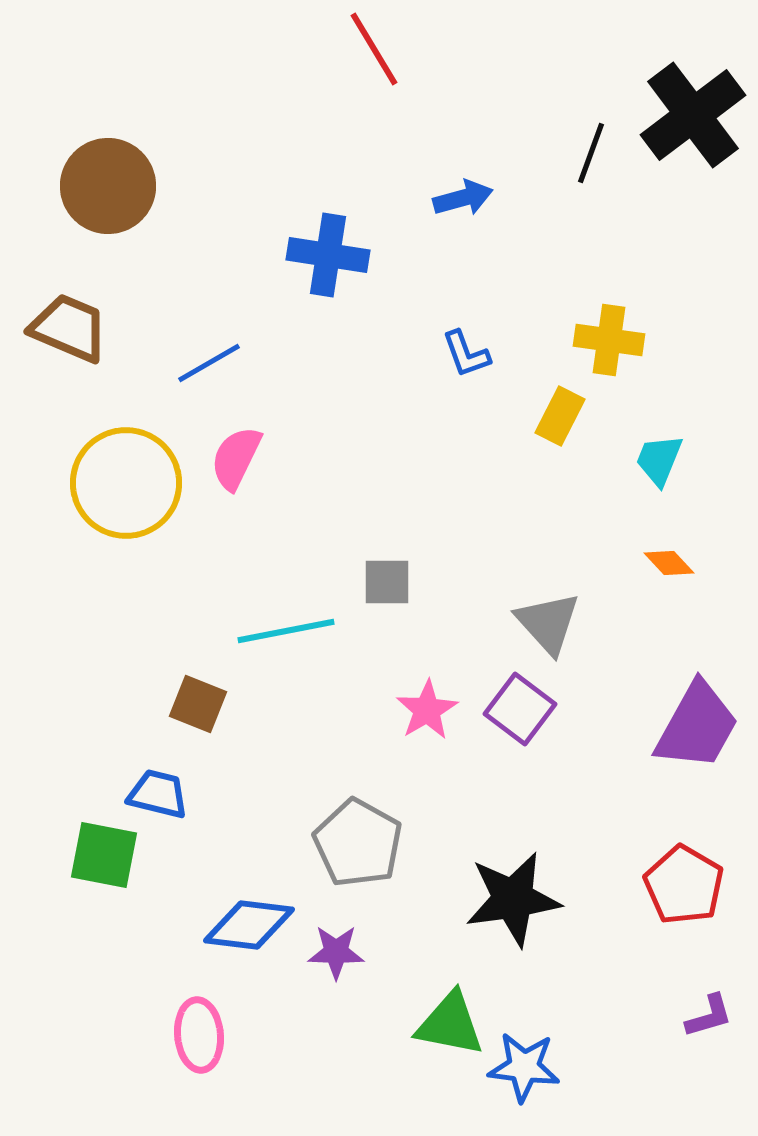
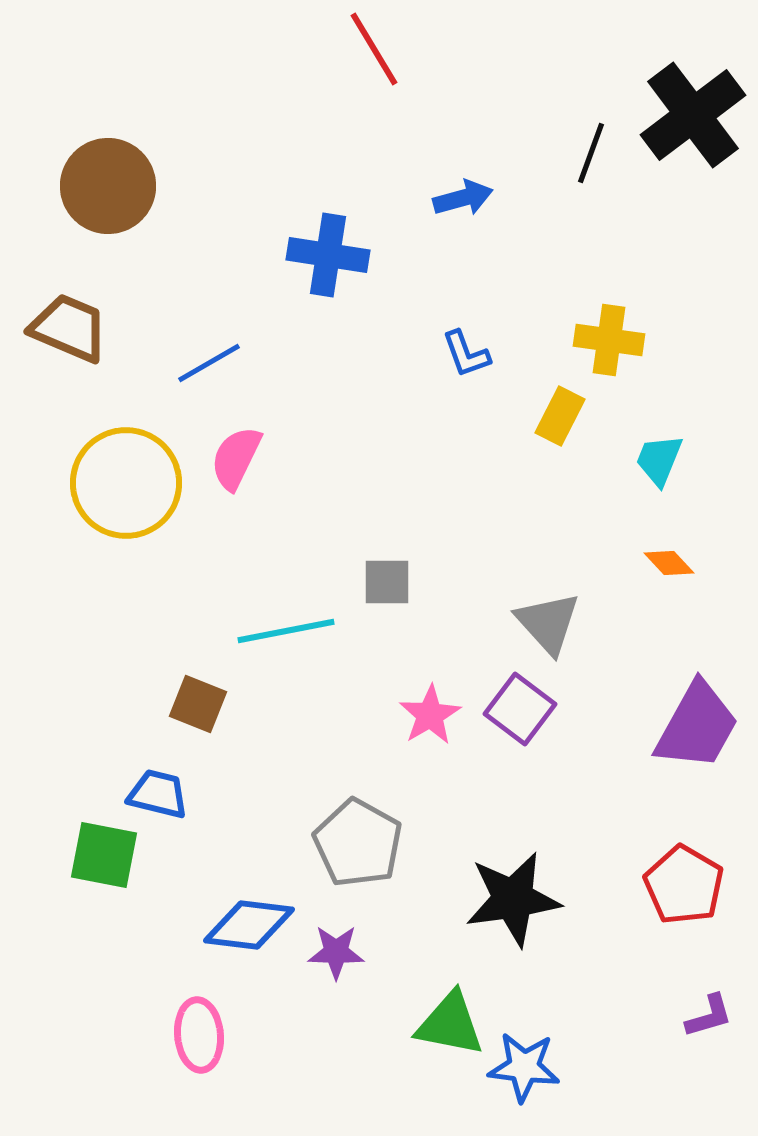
pink star: moved 3 px right, 5 px down
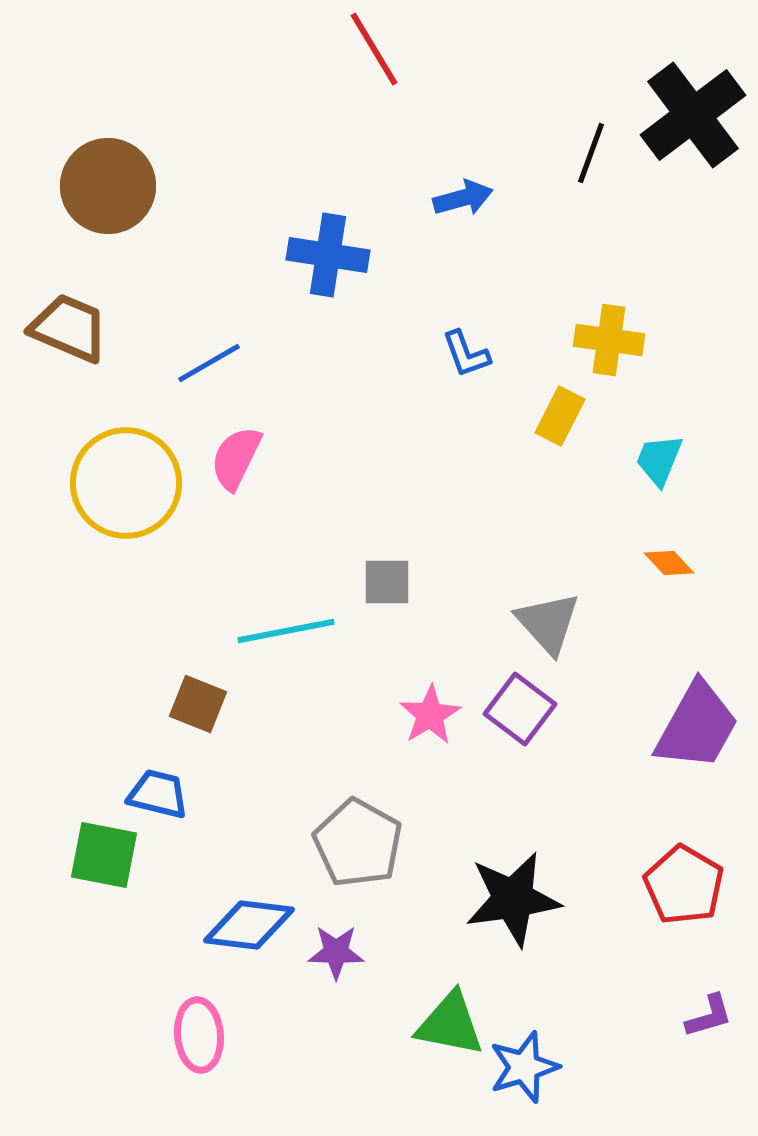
blue star: rotated 24 degrees counterclockwise
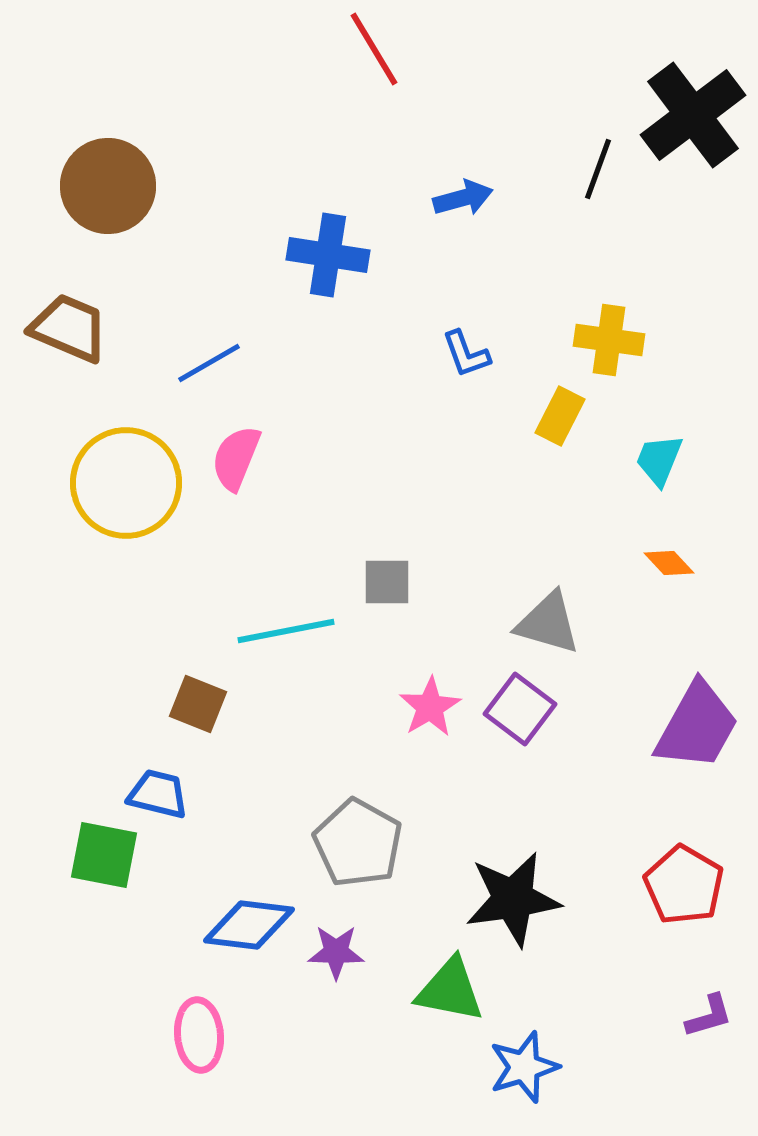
black line: moved 7 px right, 16 px down
pink semicircle: rotated 4 degrees counterclockwise
gray triangle: rotated 32 degrees counterclockwise
pink star: moved 8 px up
green triangle: moved 34 px up
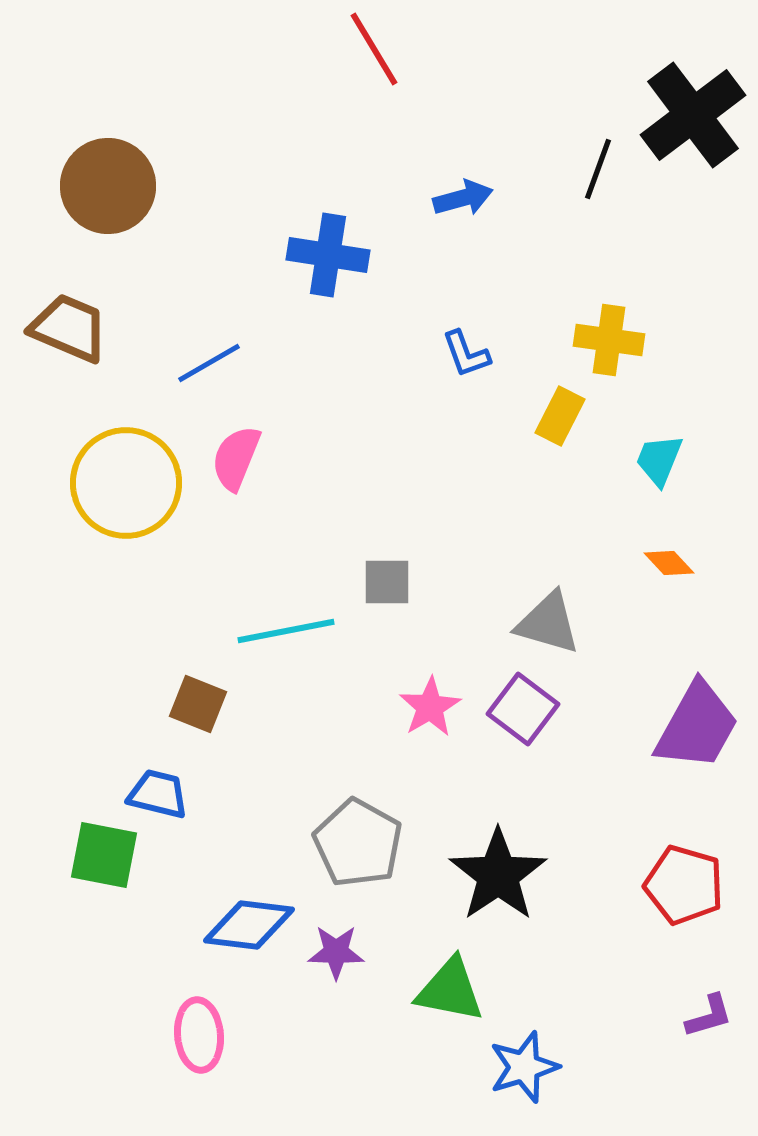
purple square: moved 3 px right
red pentagon: rotated 14 degrees counterclockwise
black star: moved 15 px left, 24 px up; rotated 26 degrees counterclockwise
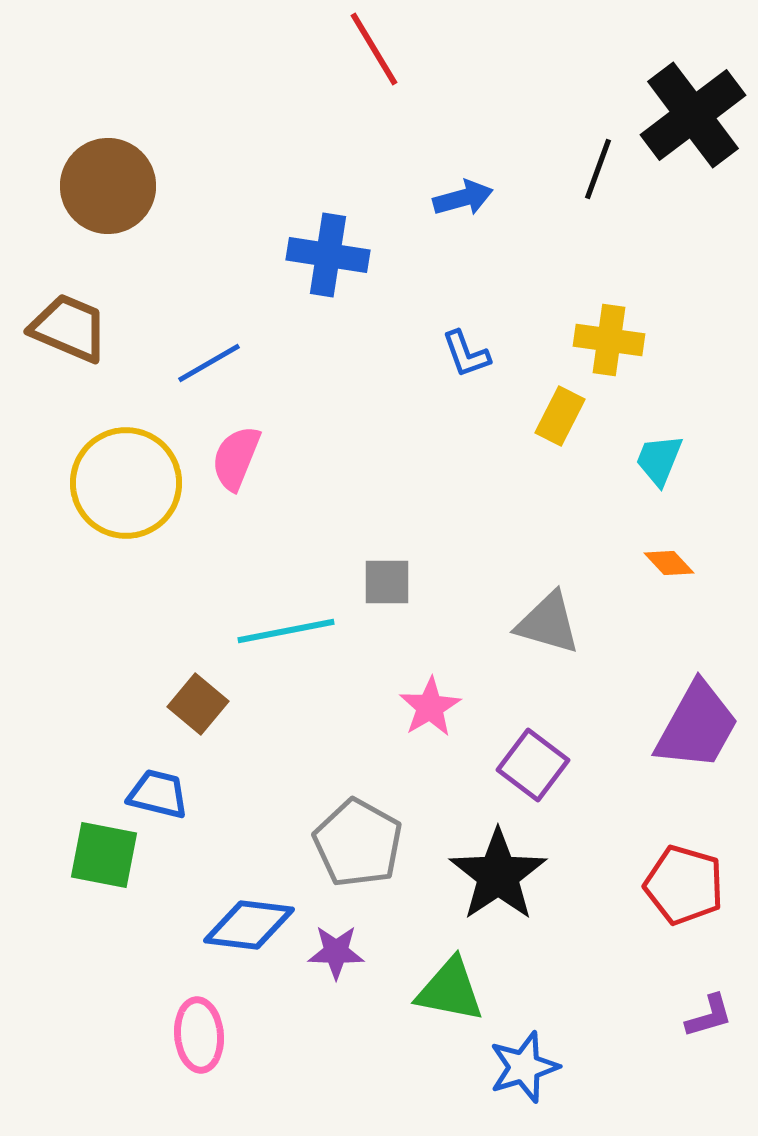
brown square: rotated 18 degrees clockwise
purple square: moved 10 px right, 56 px down
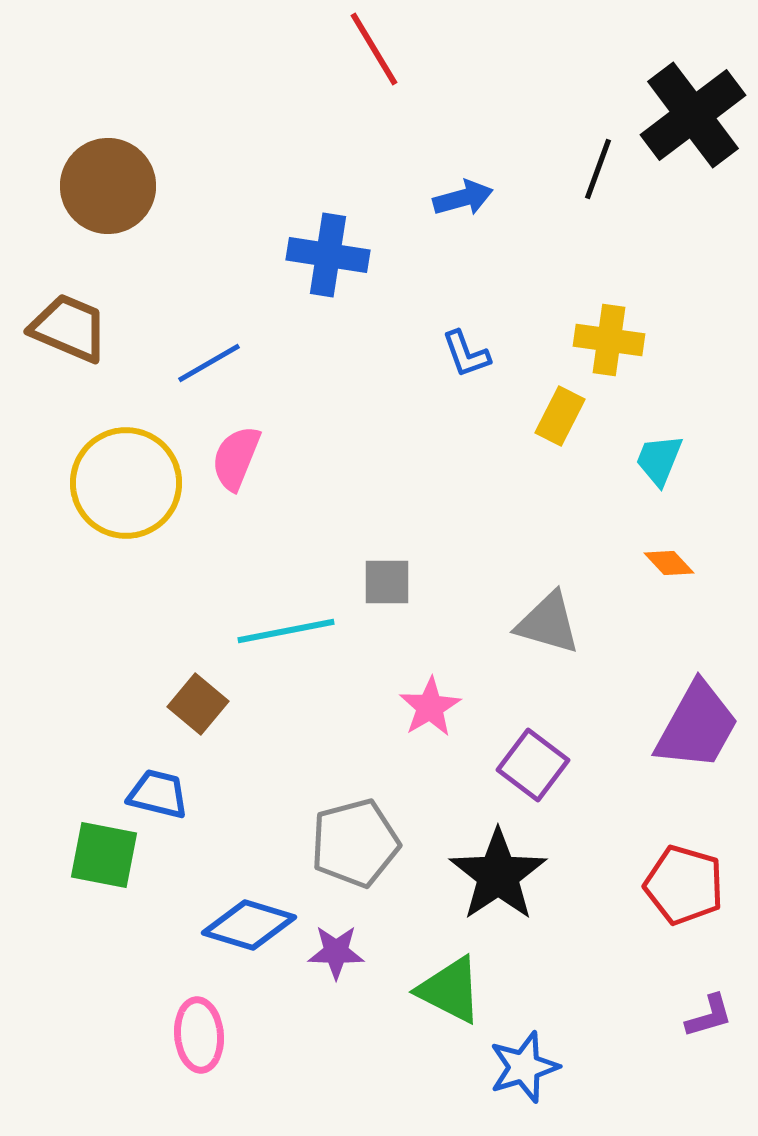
gray pentagon: moved 3 px left; rotated 28 degrees clockwise
blue diamond: rotated 10 degrees clockwise
green triangle: rotated 16 degrees clockwise
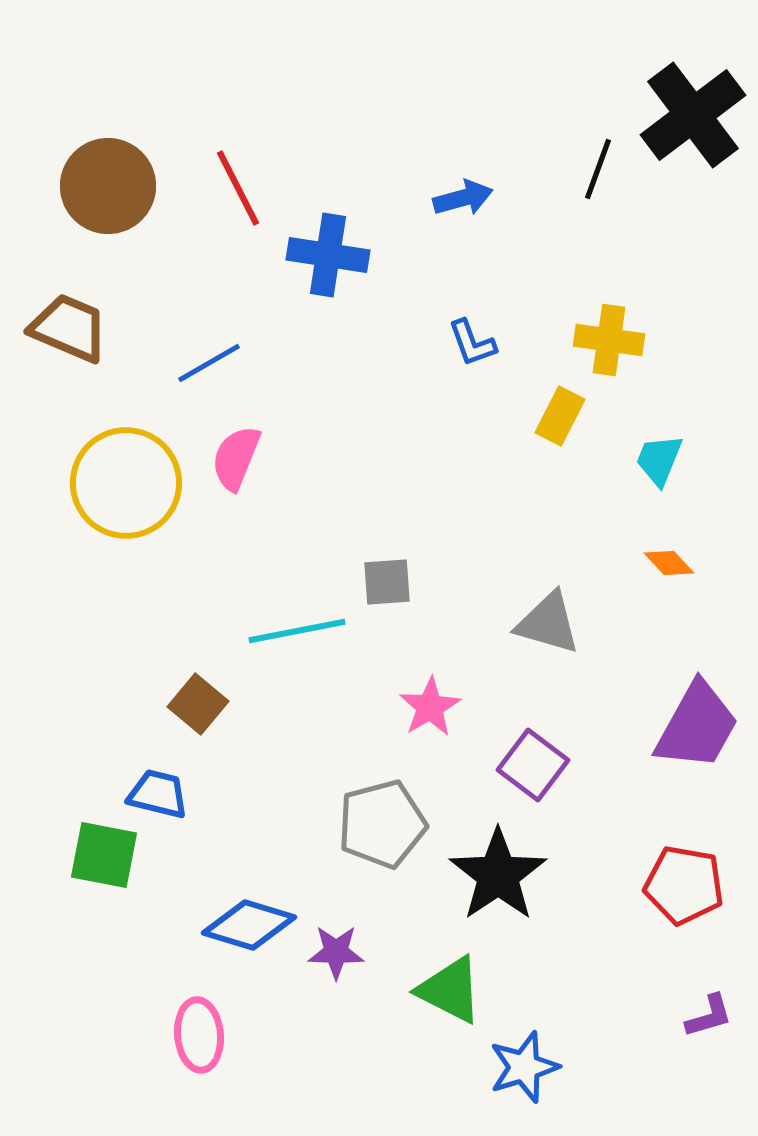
red line: moved 136 px left, 139 px down; rotated 4 degrees clockwise
blue L-shape: moved 6 px right, 11 px up
gray square: rotated 4 degrees counterclockwise
cyan line: moved 11 px right
gray pentagon: moved 27 px right, 19 px up
red pentagon: rotated 6 degrees counterclockwise
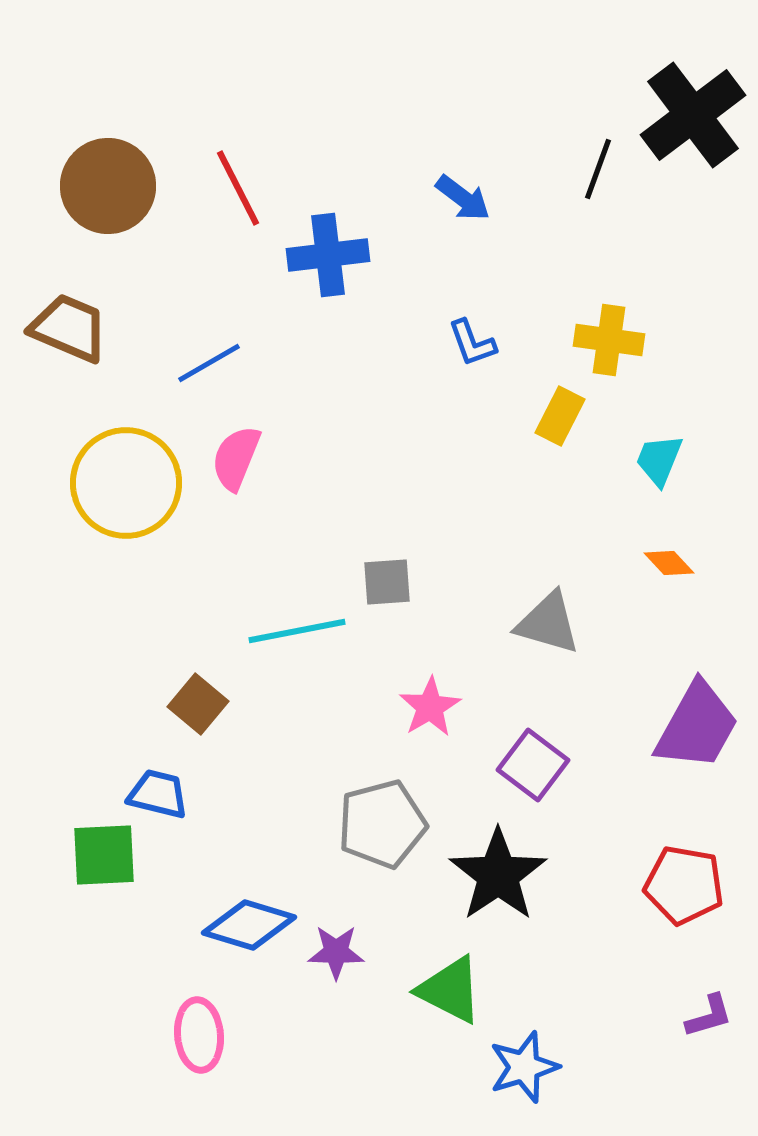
blue arrow: rotated 52 degrees clockwise
blue cross: rotated 16 degrees counterclockwise
green square: rotated 14 degrees counterclockwise
